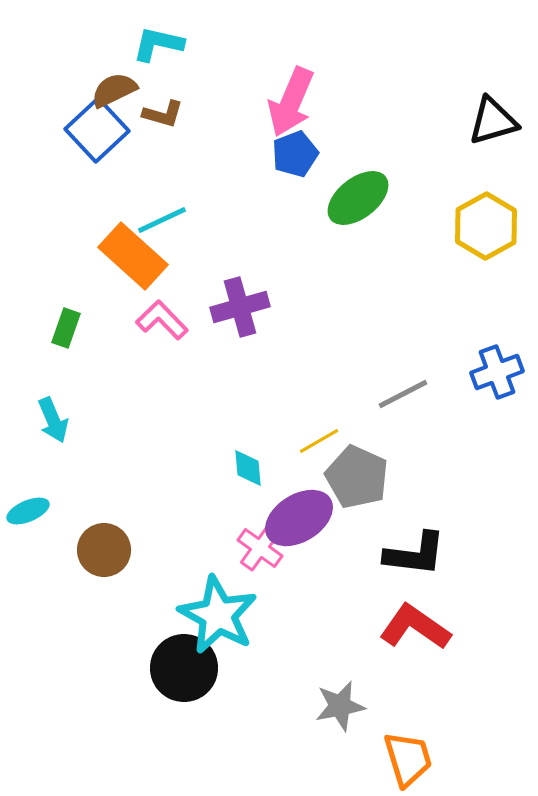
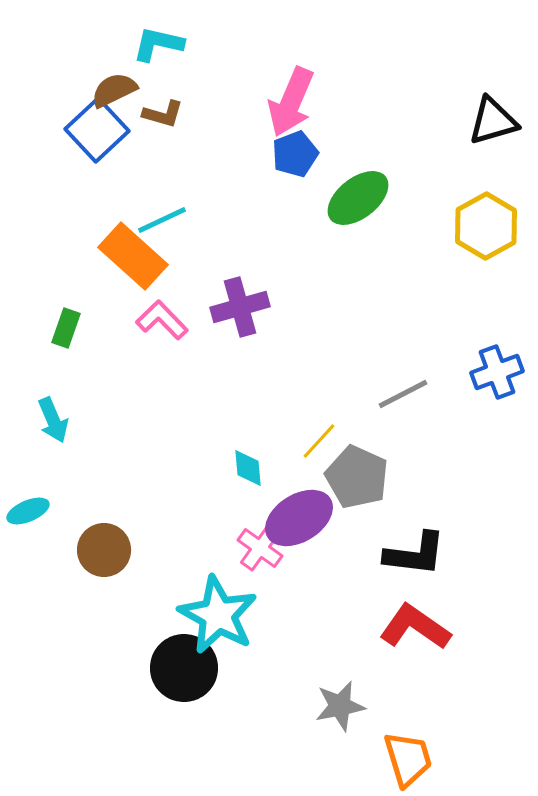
yellow line: rotated 18 degrees counterclockwise
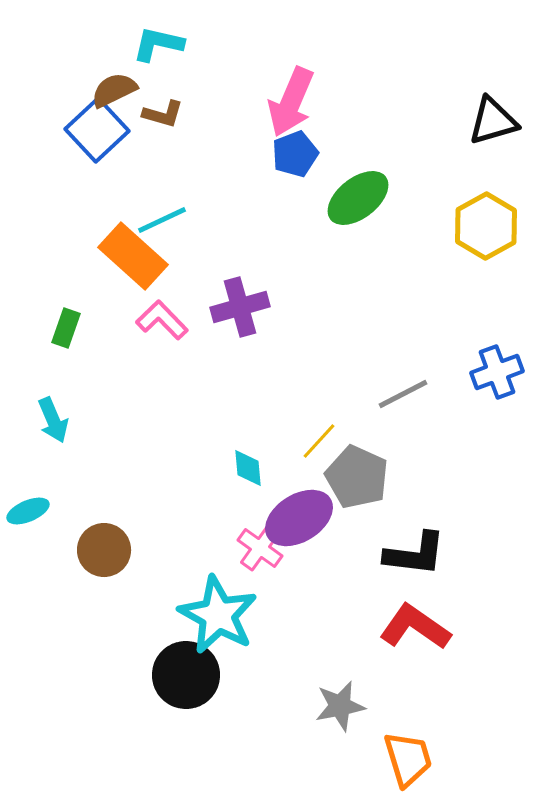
black circle: moved 2 px right, 7 px down
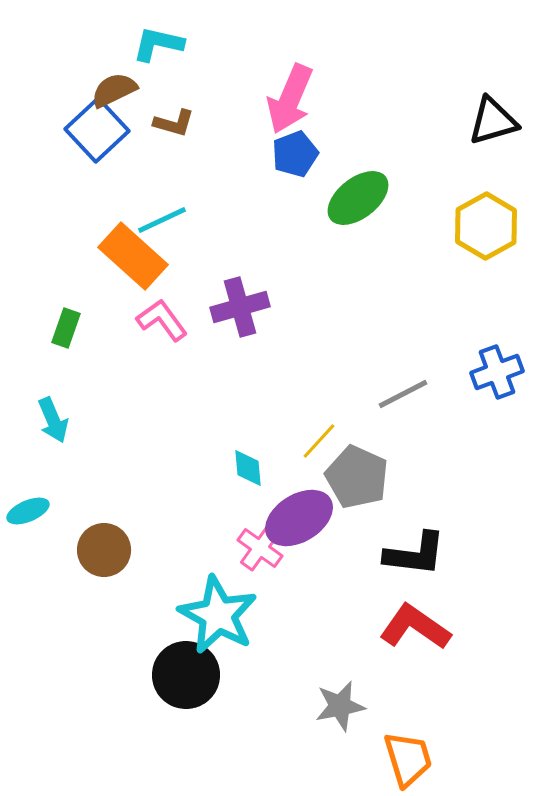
pink arrow: moved 1 px left, 3 px up
brown L-shape: moved 11 px right, 9 px down
pink L-shape: rotated 8 degrees clockwise
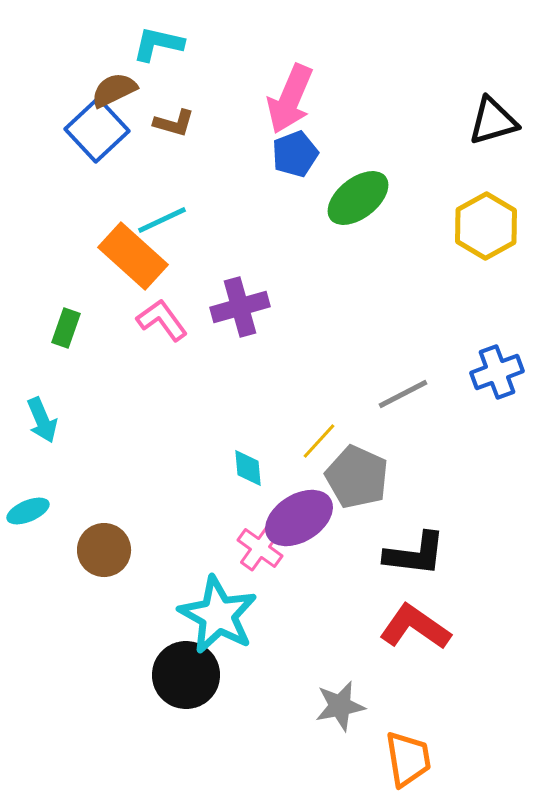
cyan arrow: moved 11 px left
orange trapezoid: rotated 8 degrees clockwise
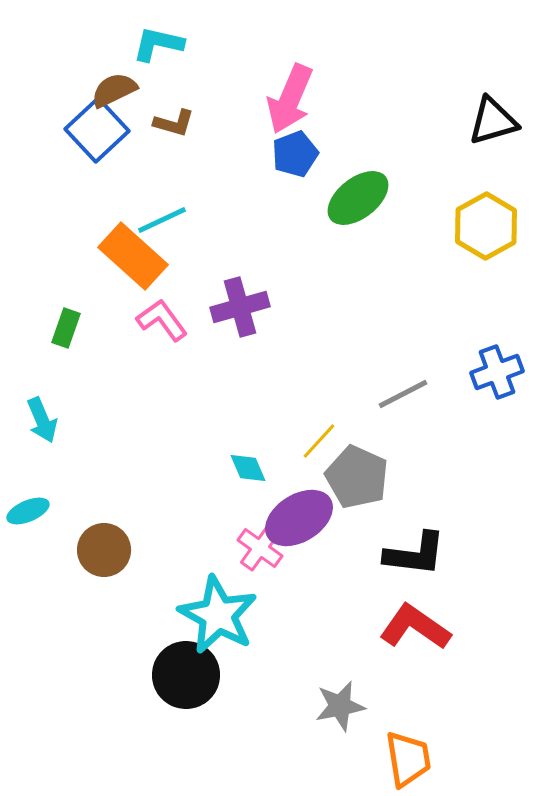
cyan diamond: rotated 18 degrees counterclockwise
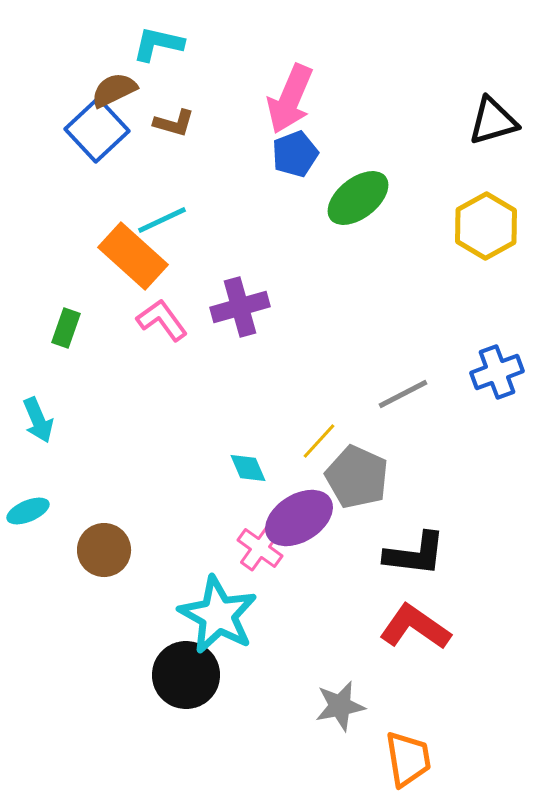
cyan arrow: moved 4 px left
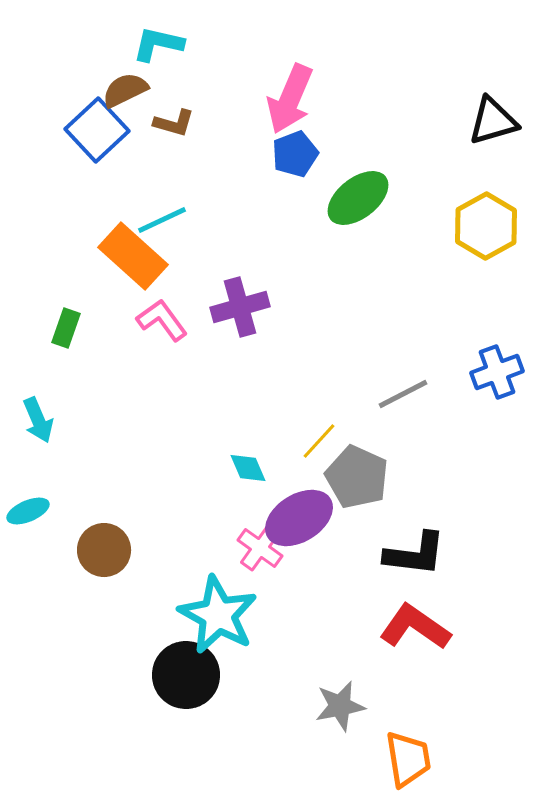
brown semicircle: moved 11 px right
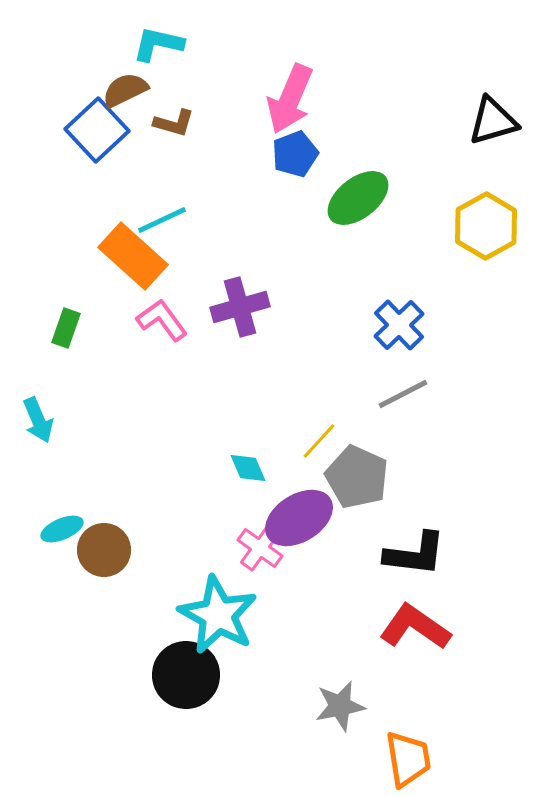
blue cross: moved 98 px left, 47 px up; rotated 24 degrees counterclockwise
cyan ellipse: moved 34 px right, 18 px down
